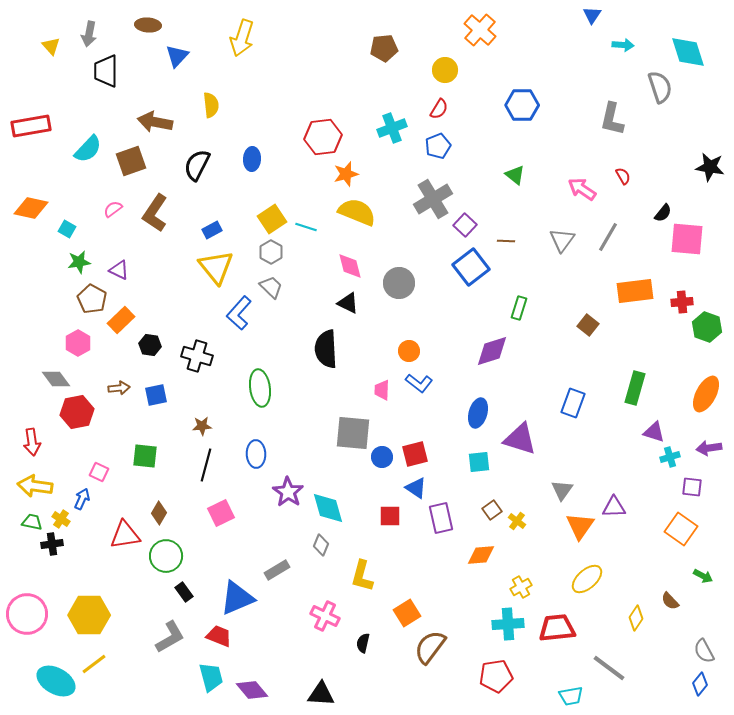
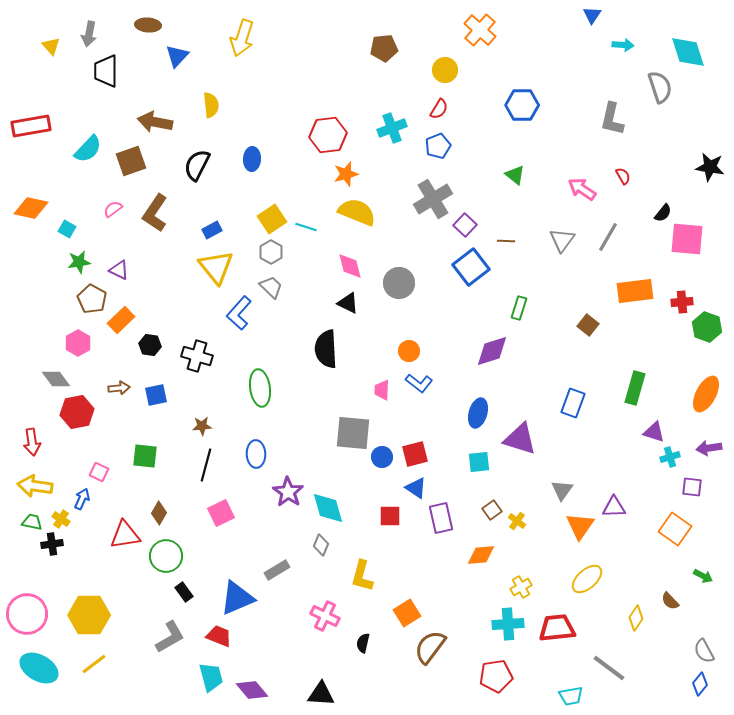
red hexagon at (323, 137): moved 5 px right, 2 px up
orange square at (681, 529): moved 6 px left
cyan ellipse at (56, 681): moved 17 px left, 13 px up
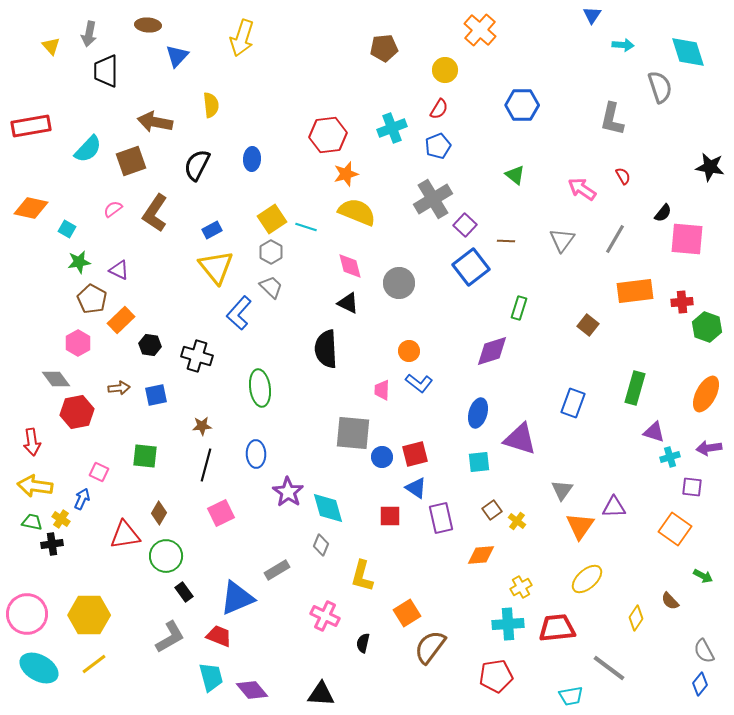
gray line at (608, 237): moved 7 px right, 2 px down
